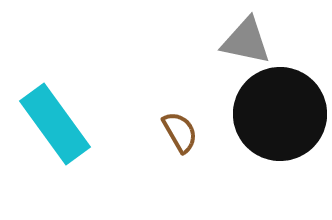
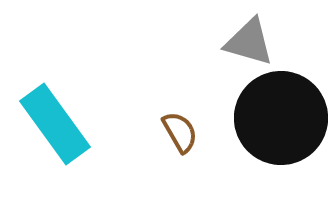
gray triangle: moved 3 px right, 1 px down; rotated 4 degrees clockwise
black circle: moved 1 px right, 4 px down
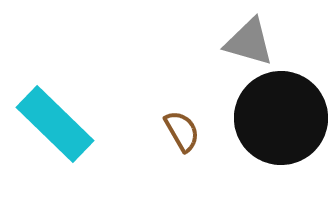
cyan rectangle: rotated 10 degrees counterclockwise
brown semicircle: moved 2 px right, 1 px up
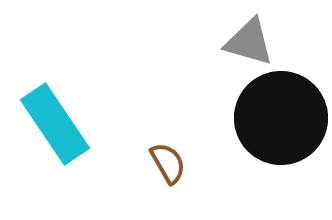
cyan rectangle: rotated 12 degrees clockwise
brown semicircle: moved 14 px left, 32 px down
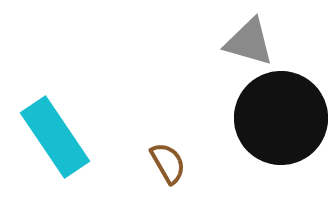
cyan rectangle: moved 13 px down
